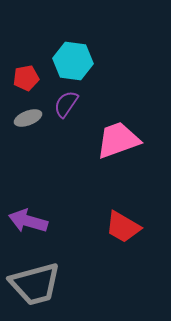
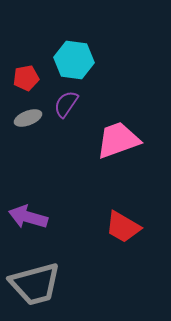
cyan hexagon: moved 1 px right, 1 px up
purple arrow: moved 4 px up
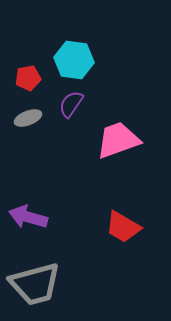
red pentagon: moved 2 px right
purple semicircle: moved 5 px right
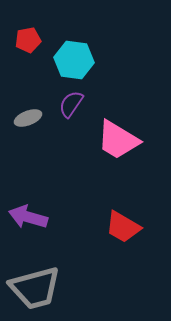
red pentagon: moved 38 px up
pink trapezoid: rotated 129 degrees counterclockwise
gray trapezoid: moved 4 px down
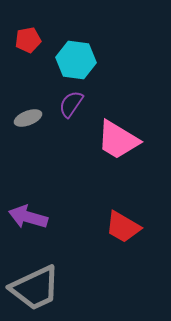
cyan hexagon: moved 2 px right
gray trapezoid: rotated 10 degrees counterclockwise
